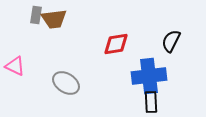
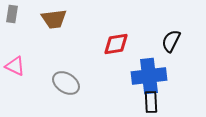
gray rectangle: moved 24 px left, 1 px up
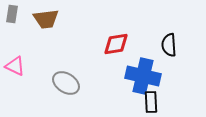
brown trapezoid: moved 8 px left
black semicircle: moved 2 px left, 4 px down; rotated 30 degrees counterclockwise
blue cross: moved 6 px left; rotated 20 degrees clockwise
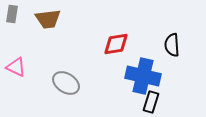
brown trapezoid: moved 2 px right
black semicircle: moved 3 px right
pink triangle: moved 1 px right, 1 px down
black rectangle: rotated 20 degrees clockwise
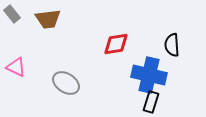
gray rectangle: rotated 48 degrees counterclockwise
blue cross: moved 6 px right, 1 px up
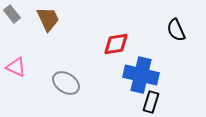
brown trapezoid: rotated 108 degrees counterclockwise
black semicircle: moved 4 px right, 15 px up; rotated 20 degrees counterclockwise
blue cross: moved 8 px left
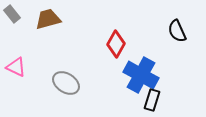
brown trapezoid: rotated 80 degrees counterclockwise
black semicircle: moved 1 px right, 1 px down
red diamond: rotated 52 degrees counterclockwise
blue cross: rotated 16 degrees clockwise
black rectangle: moved 1 px right, 2 px up
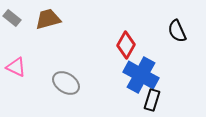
gray rectangle: moved 4 px down; rotated 12 degrees counterclockwise
red diamond: moved 10 px right, 1 px down
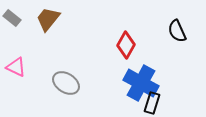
brown trapezoid: rotated 36 degrees counterclockwise
blue cross: moved 8 px down
black rectangle: moved 3 px down
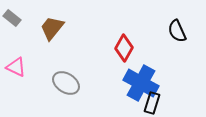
brown trapezoid: moved 4 px right, 9 px down
red diamond: moved 2 px left, 3 px down
